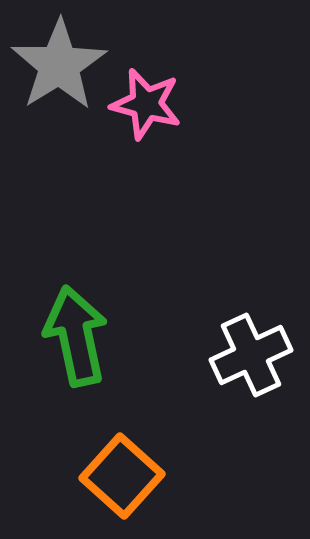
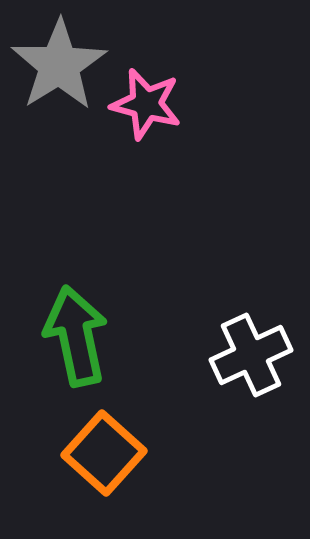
orange square: moved 18 px left, 23 px up
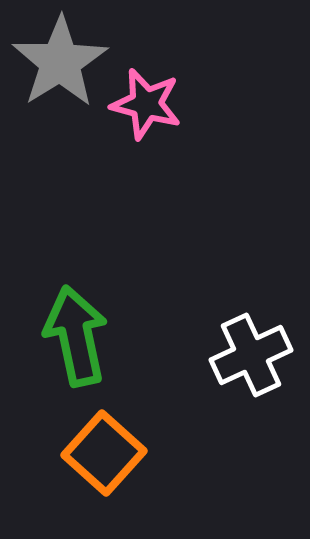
gray star: moved 1 px right, 3 px up
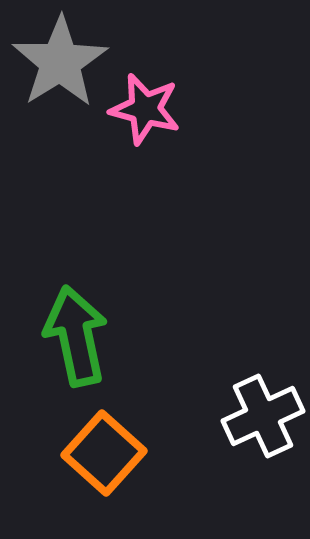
pink star: moved 1 px left, 5 px down
white cross: moved 12 px right, 61 px down
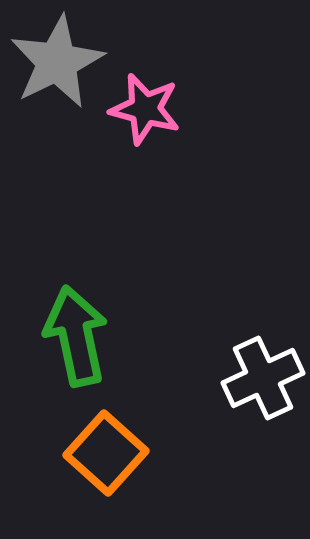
gray star: moved 3 px left; rotated 6 degrees clockwise
white cross: moved 38 px up
orange square: moved 2 px right
